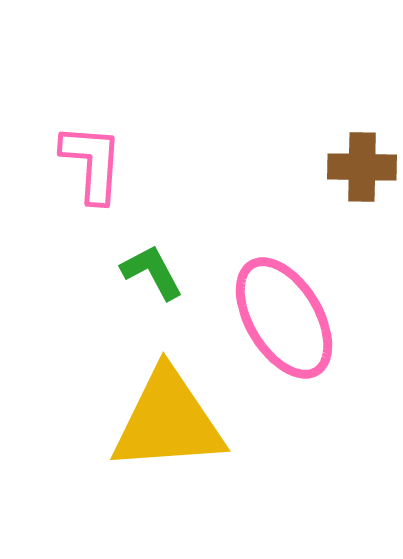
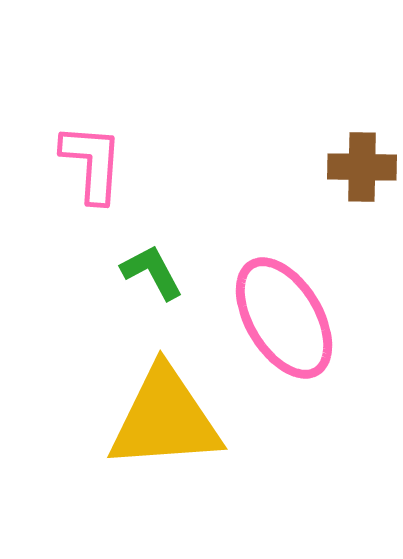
yellow triangle: moved 3 px left, 2 px up
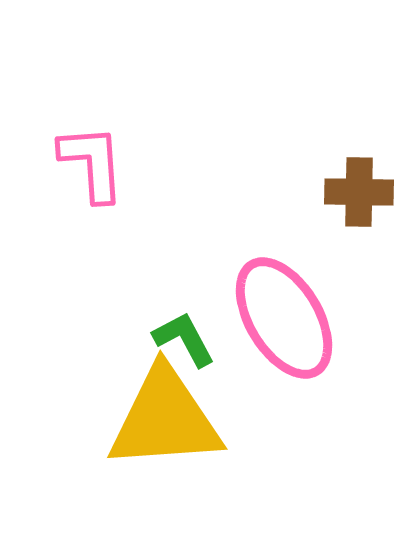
pink L-shape: rotated 8 degrees counterclockwise
brown cross: moved 3 px left, 25 px down
green L-shape: moved 32 px right, 67 px down
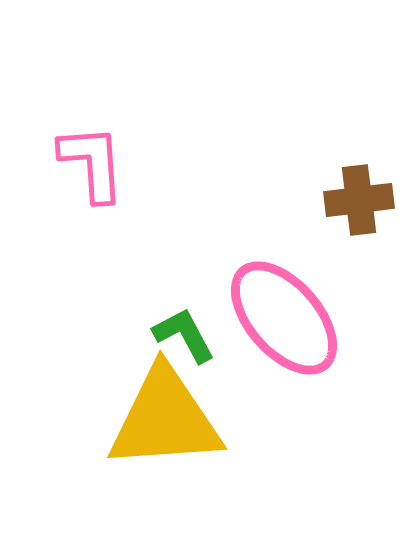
brown cross: moved 8 px down; rotated 8 degrees counterclockwise
pink ellipse: rotated 10 degrees counterclockwise
green L-shape: moved 4 px up
